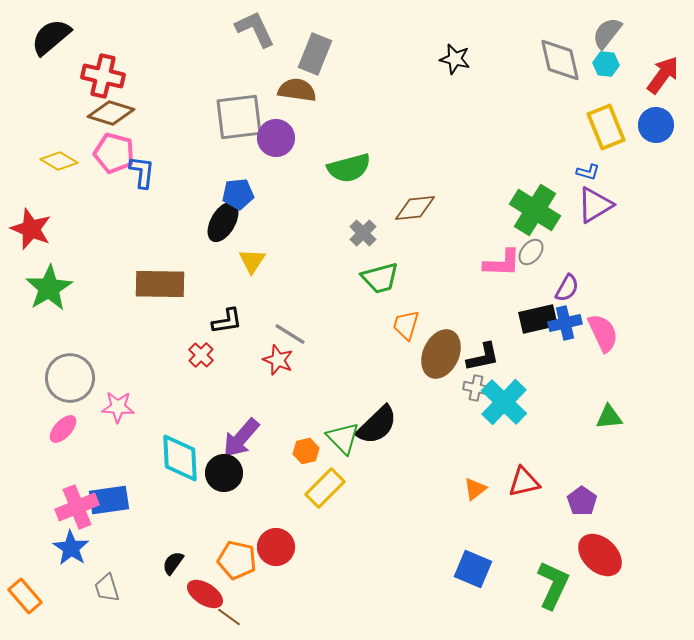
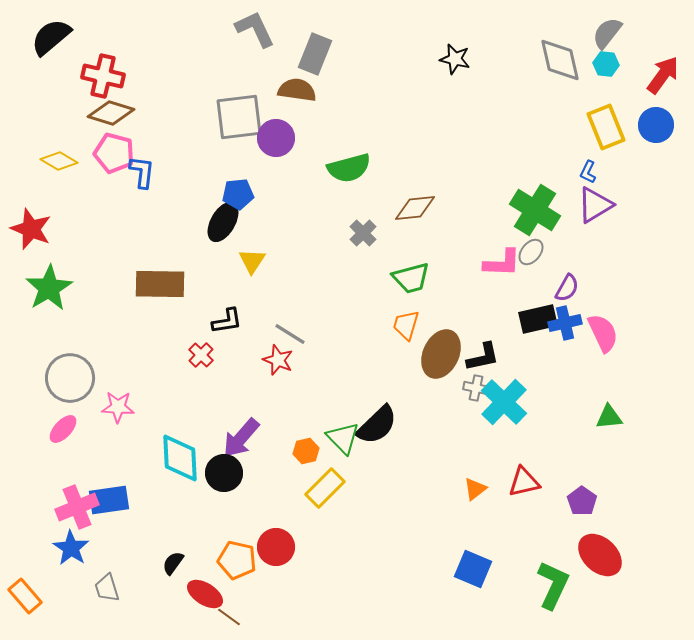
blue L-shape at (588, 172): rotated 100 degrees clockwise
green trapezoid at (380, 278): moved 31 px right
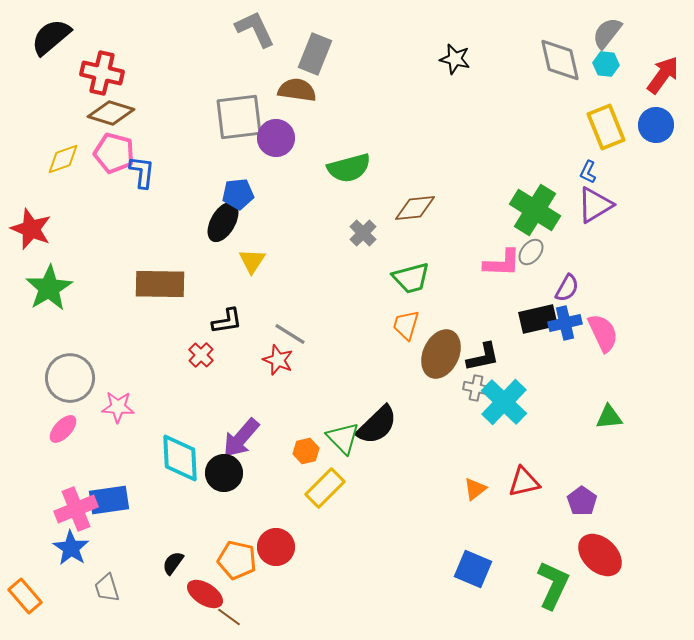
red cross at (103, 76): moved 1 px left, 3 px up
yellow diamond at (59, 161): moved 4 px right, 2 px up; rotated 51 degrees counterclockwise
pink cross at (77, 507): moved 1 px left, 2 px down
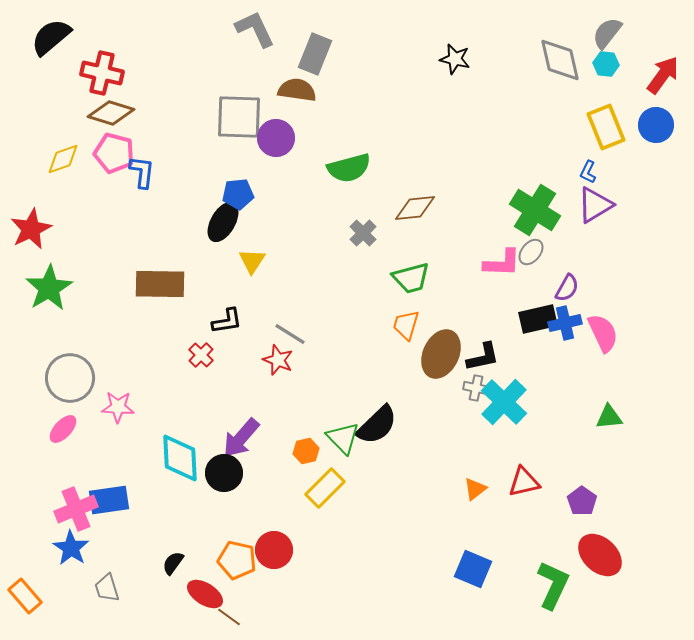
gray square at (239, 117): rotated 9 degrees clockwise
red star at (31, 229): rotated 24 degrees clockwise
red circle at (276, 547): moved 2 px left, 3 px down
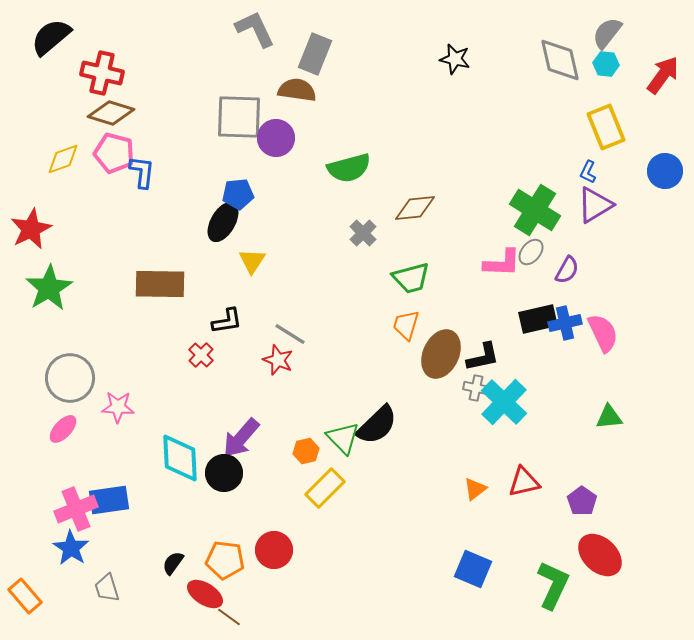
blue circle at (656, 125): moved 9 px right, 46 px down
purple semicircle at (567, 288): moved 18 px up
orange pentagon at (237, 560): moved 12 px left; rotated 6 degrees counterclockwise
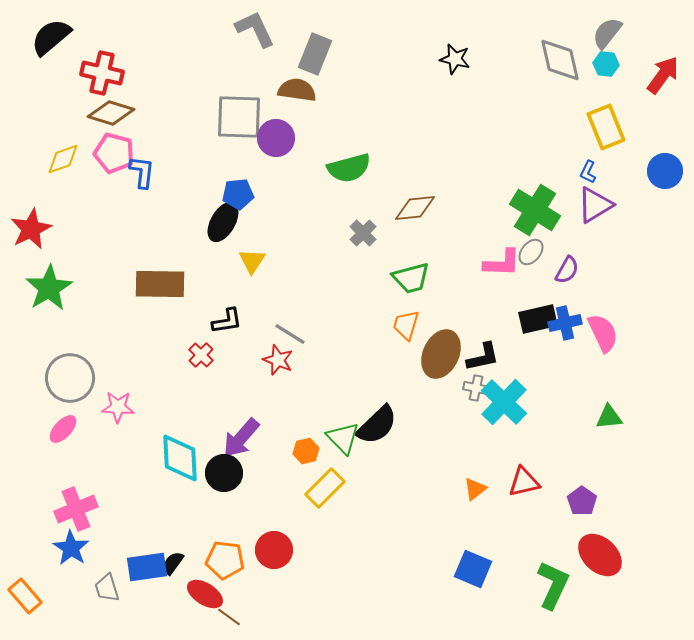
blue rectangle at (109, 500): moved 38 px right, 67 px down
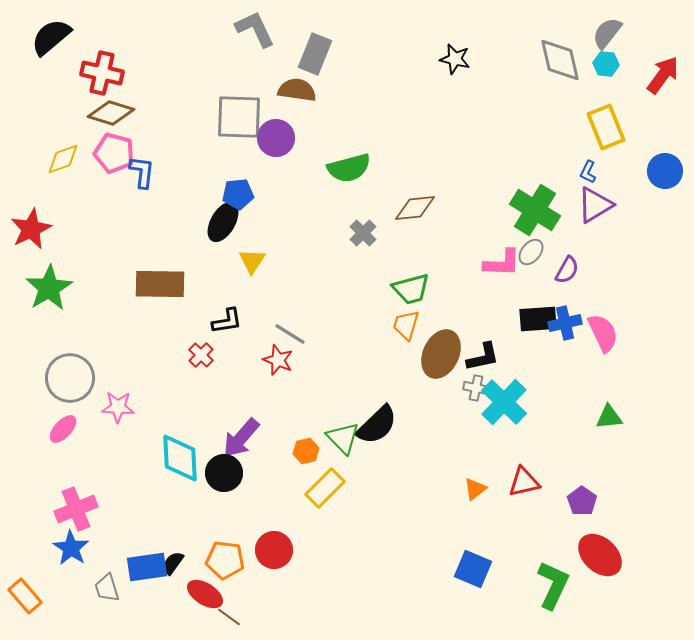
green trapezoid at (411, 278): moved 11 px down
black rectangle at (538, 319): rotated 9 degrees clockwise
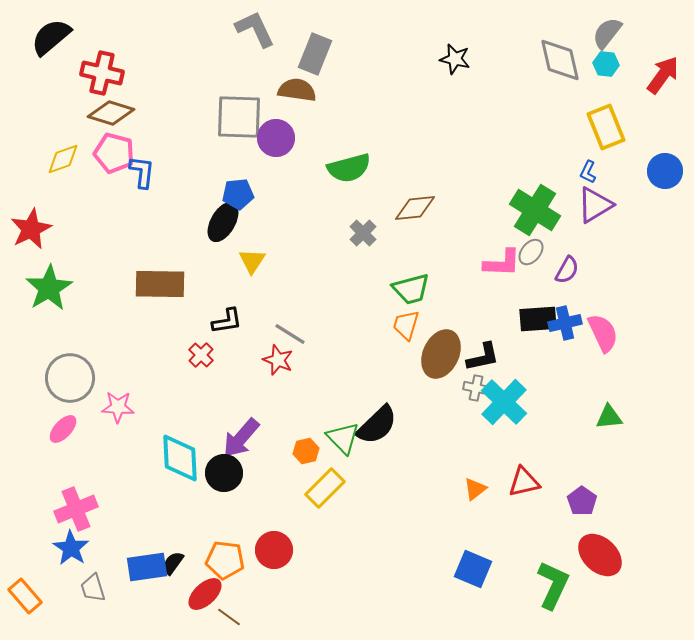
gray trapezoid at (107, 588): moved 14 px left
red ellipse at (205, 594): rotated 75 degrees counterclockwise
